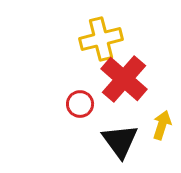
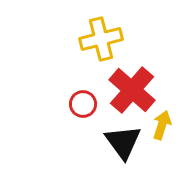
red cross: moved 8 px right, 11 px down
red circle: moved 3 px right
black triangle: moved 3 px right, 1 px down
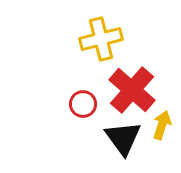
black triangle: moved 4 px up
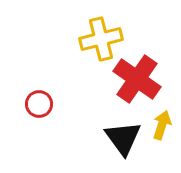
red cross: moved 5 px right, 11 px up; rotated 6 degrees counterclockwise
red circle: moved 44 px left
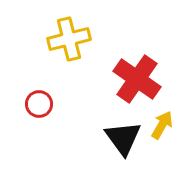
yellow cross: moved 32 px left
yellow arrow: rotated 12 degrees clockwise
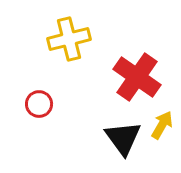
red cross: moved 2 px up
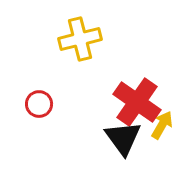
yellow cross: moved 11 px right
red cross: moved 25 px down
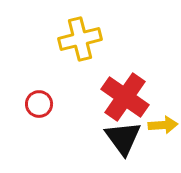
red cross: moved 12 px left, 5 px up
yellow arrow: moved 1 px right; rotated 56 degrees clockwise
